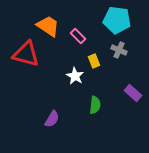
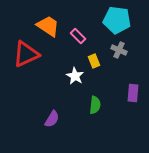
red triangle: rotated 40 degrees counterclockwise
purple rectangle: rotated 54 degrees clockwise
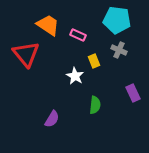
orange trapezoid: moved 1 px up
pink rectangle: moved 1 px up; rotated 21 degrees counterclockwise
red triangle: rotated 44 degrees counterclockwise
purple rectangle: rotated 30 degrees counterclockwise
